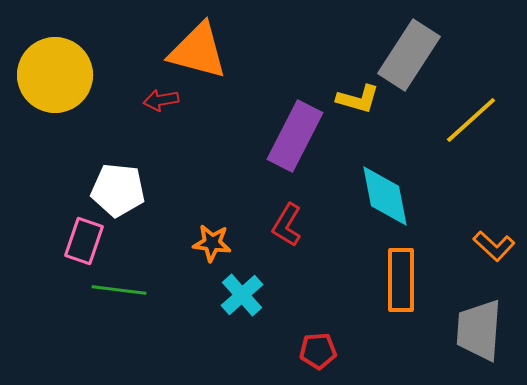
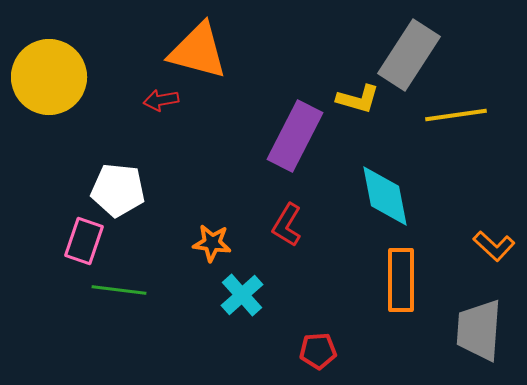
yellow circle: moved 6 px left, 2 px down
yellow line: moved 15 px left, 5 px up; rotated 34 degrees clockwise
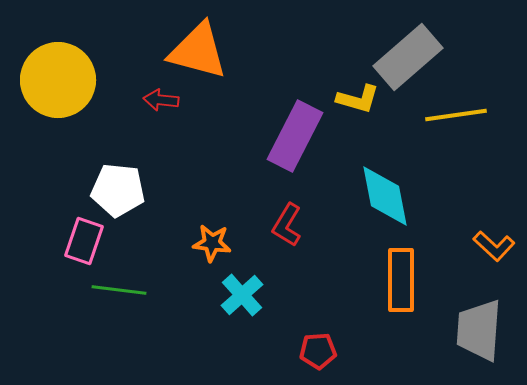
gray rectangle: moved 1 px left, 2 px down; rotated 16 degrees clockwise
yellow circle: moved 9 px right, 3 px down
red arrow: rotated 16 degrees clockwise
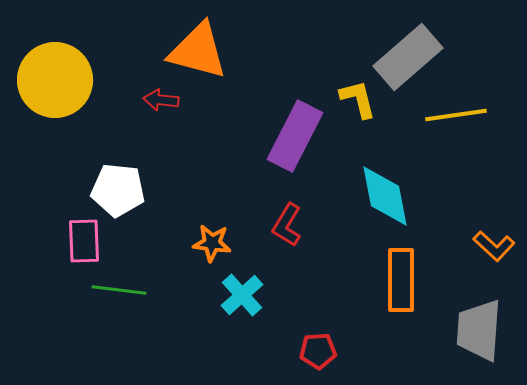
yellow circle: moved 3 px left
yellow L-shape: rotated 120 degrees counterclockwise
pink rectangle: rotated 21 degrees counterclockwise
